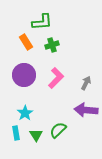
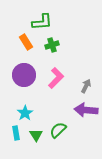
gray arrow: moved 3 px down
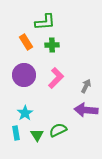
green L-shape: moved 3 px right
green cross: rotated 16 degrees clockwise
green semicircle: rotated 18 degrees clockwise
green triangle: moved 1 px right
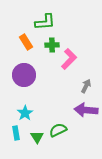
pink L-shape: moved 13 px right, 19 px up
green triangle: moved 2 px down
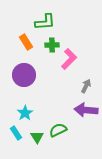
cyan rectangle: rotated 24 degrees counterclockwise
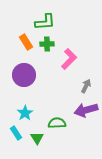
green cross: moved 5 px left, 1 px up
purple arrow: rotated 20 degrees counterclockwise
green semicircle: moved 1 px left, 7 px up; rotated 24 degrees clockwise
green triangle: moved 1 px down
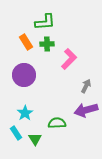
green triangle: moved 2 px left, 1 px down
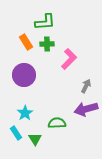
purple arrow: moved 1 px up
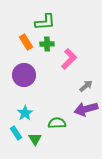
gray arrow: rotated 24 degrees clockwise
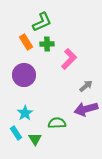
green L-shape: moved 3 px left; rotated 20 degrees counterclockwise
